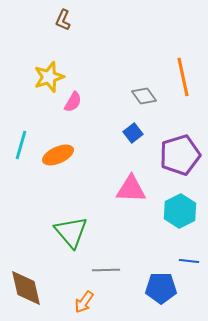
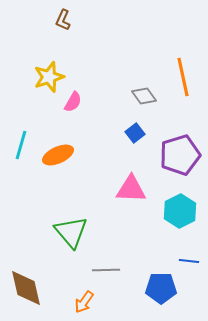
blue square: moved 2 px right
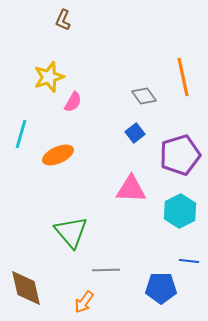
cyan line: moved 11 px up
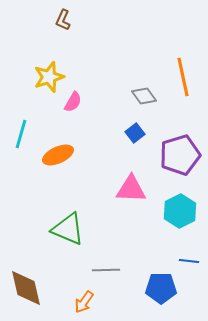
green triangle: moved 3 px left, 3 px up; rotated 27 degrees counterclockwise
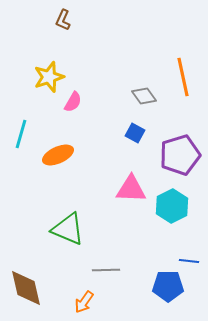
blue square: rotated 24 degrees counterclockwise
cyan hexagon: moved 8 px left, 5 px up
blue pentagon: moved 7 px right, 2 px up
